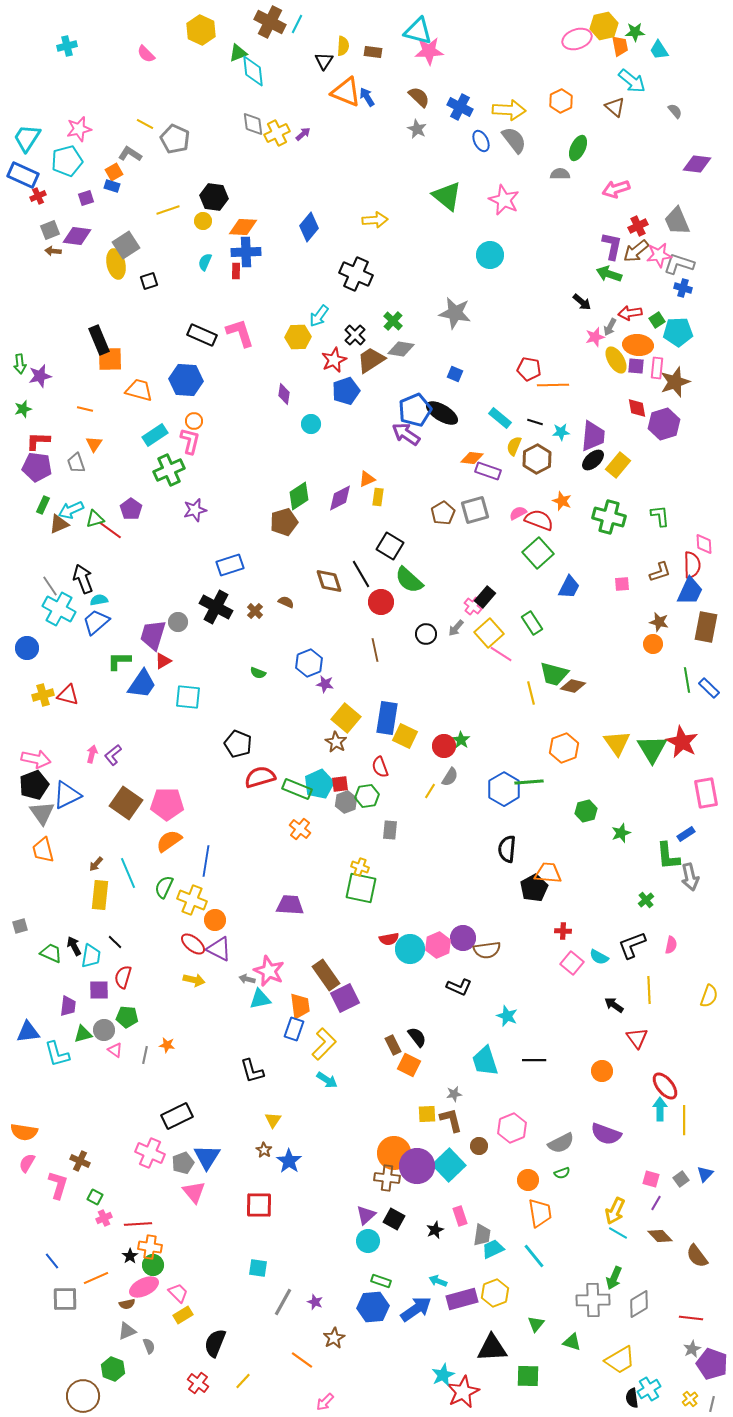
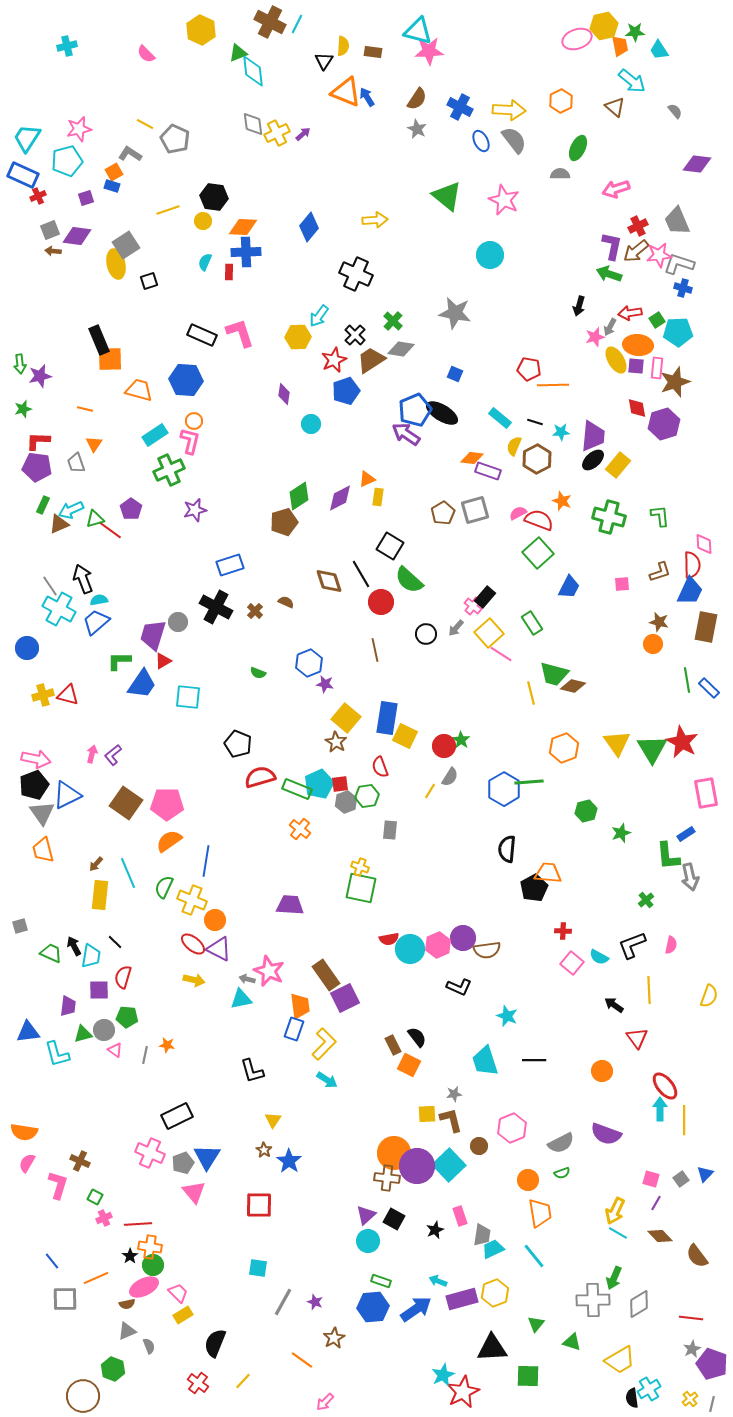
brown semicircle at (419, 97): moved 2 px left, 2 px down; rotated 80 degrees clockwise
red rectangle at (236, 271): moved 7 px left, 1 px down
black arrow at (582, 302): moved 3 px left, 4 px down; rotated 66 degrees clockwise
cyan triangle at (260, 999): moved 19 px left
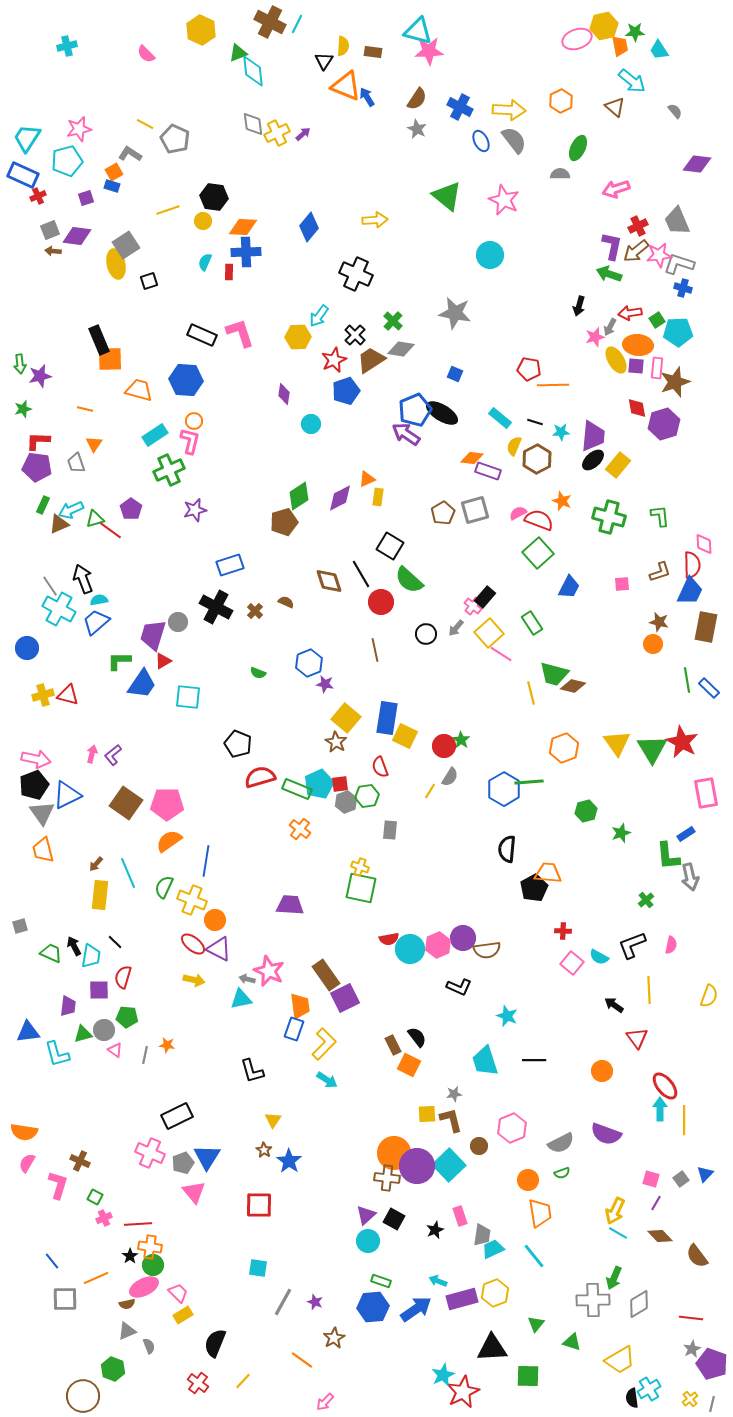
orange triangle at (346, 92): moved 6 px up
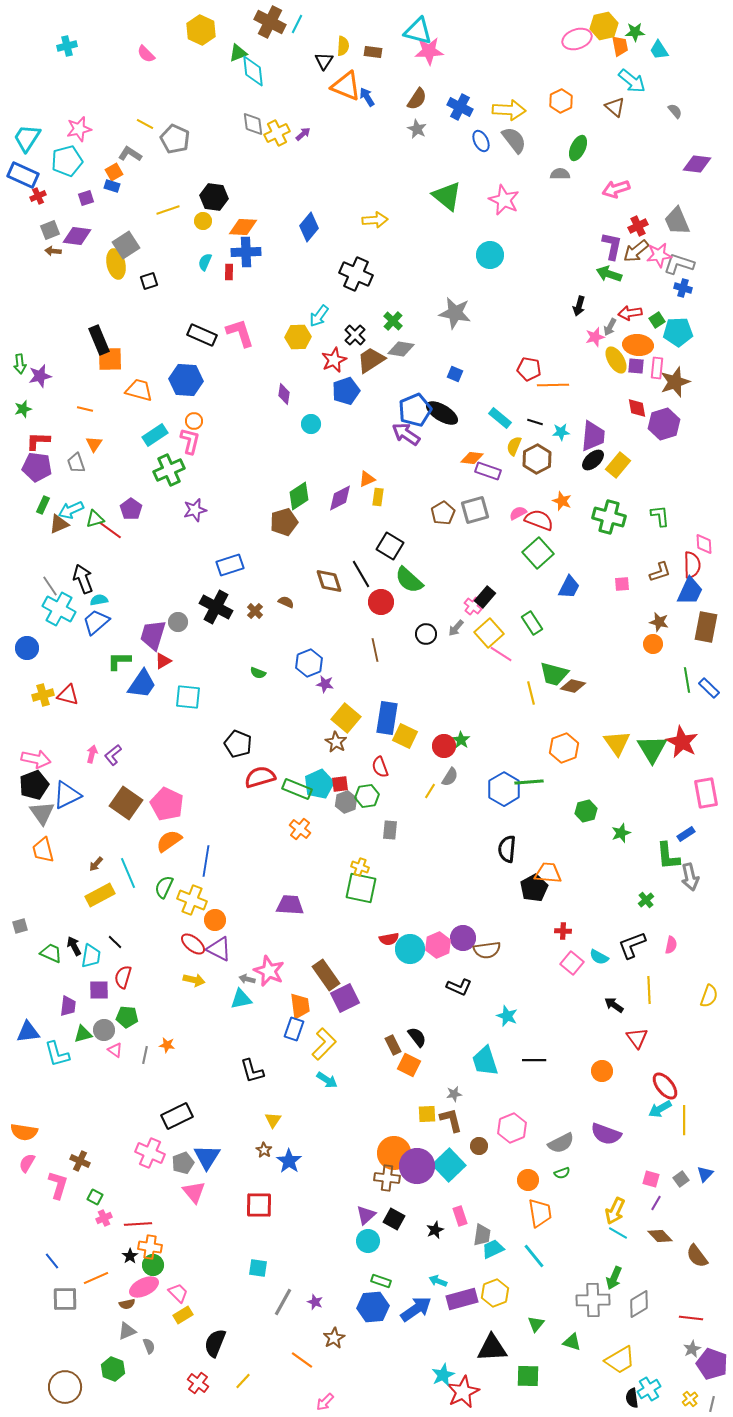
pink pentagon at (167, 804): rotated 24 degrees clockwise
yellow rectangle at (100, 895): rotated 56 degrees clockwise
cyan arrow at (660, 1109): rotated 120 degrees counterclockwise
brown circle at (83, 1396): moved 18 px left, 9 px up
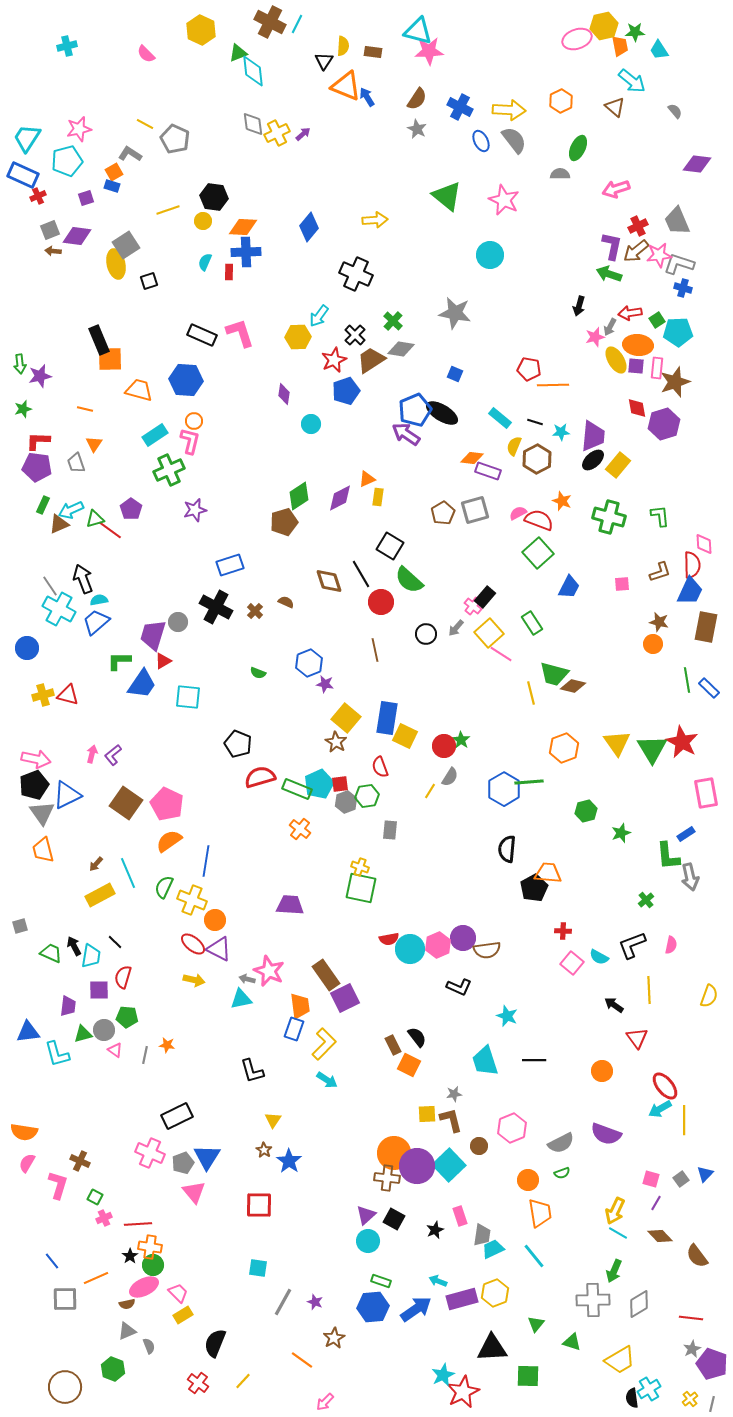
green arrow at (614, 1278): moved 7 px up
